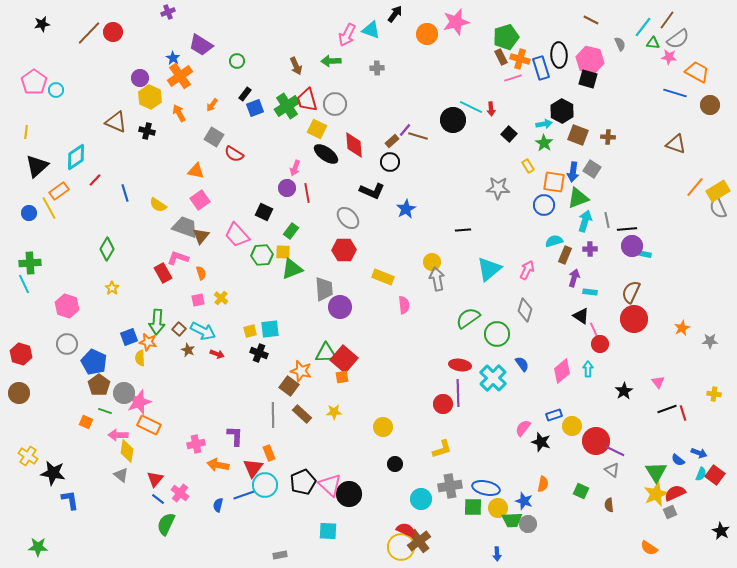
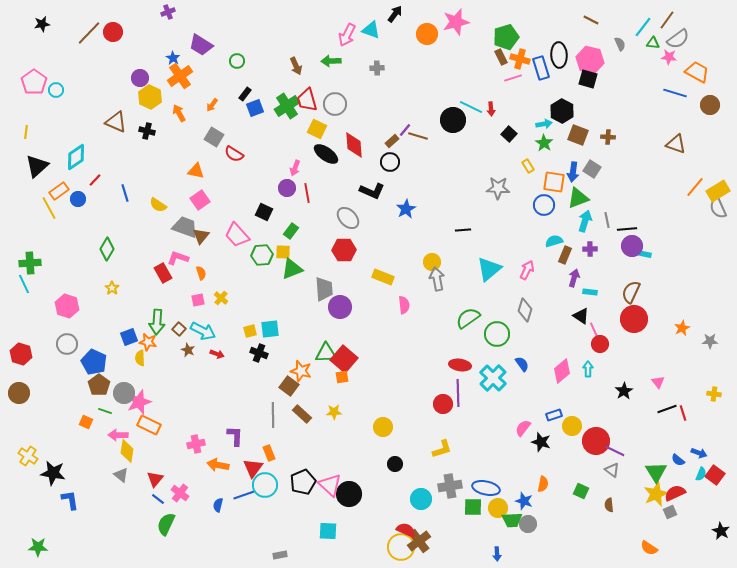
blue circle at (29, 213): moved 49 px right, 14 px up
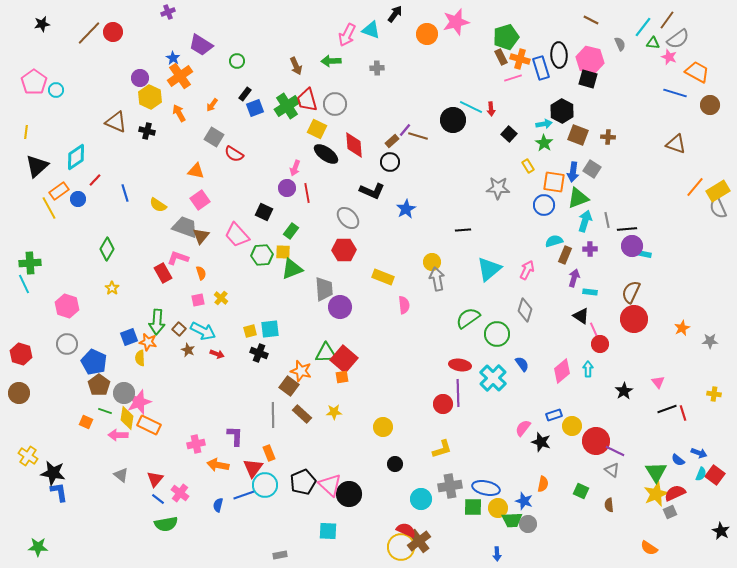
pink star at (669, 57): rotated 14 degrees clockwise
yellow diamond at (127, 451): moved 33 px up
blue L-shape at (70, 500): moved 11 px left, 8 px up
green semicircle at (166, 524): rotated 125 degrees counterclockwise
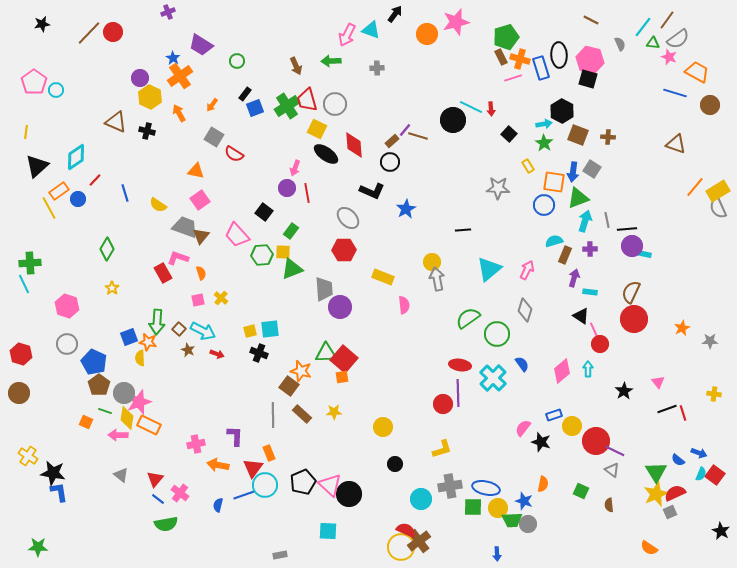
black square at (264, 212): rotated 12 degrees clockwise
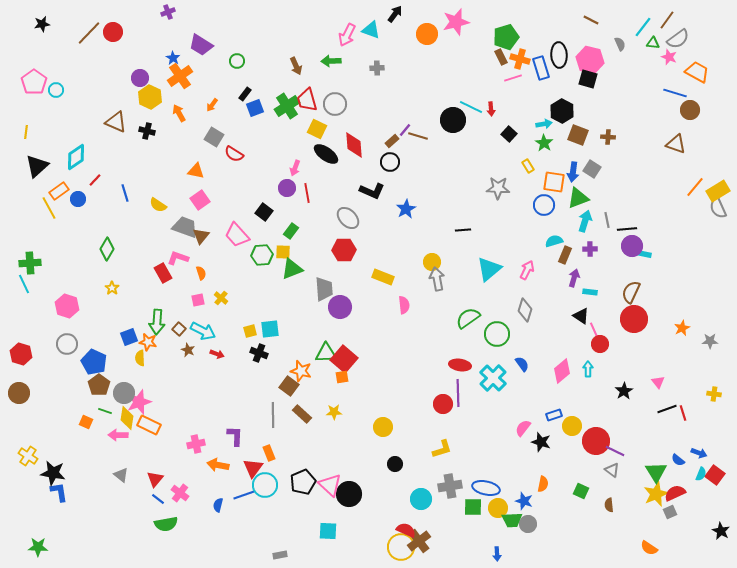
brown circle at (710, 105): moved 20 px left, 5 px down
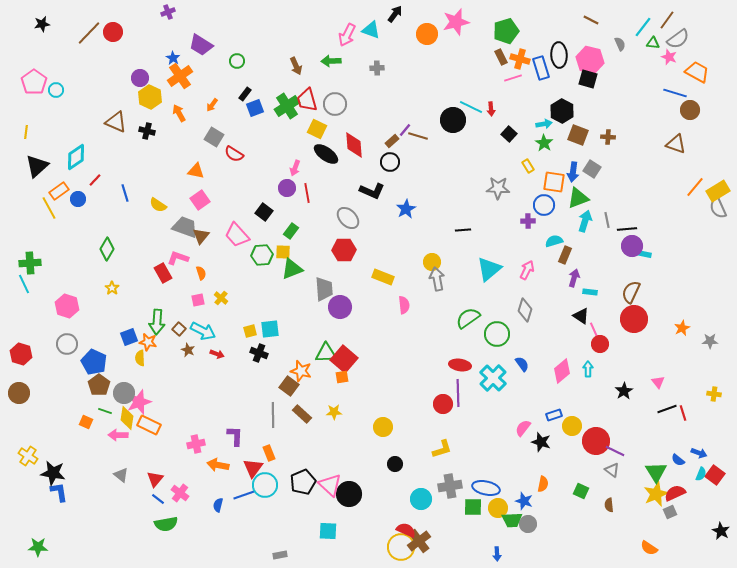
green pentagon at (506, 37): moved 6 px up
purple cross at (590, 249): moved 62 px left, 28 px up
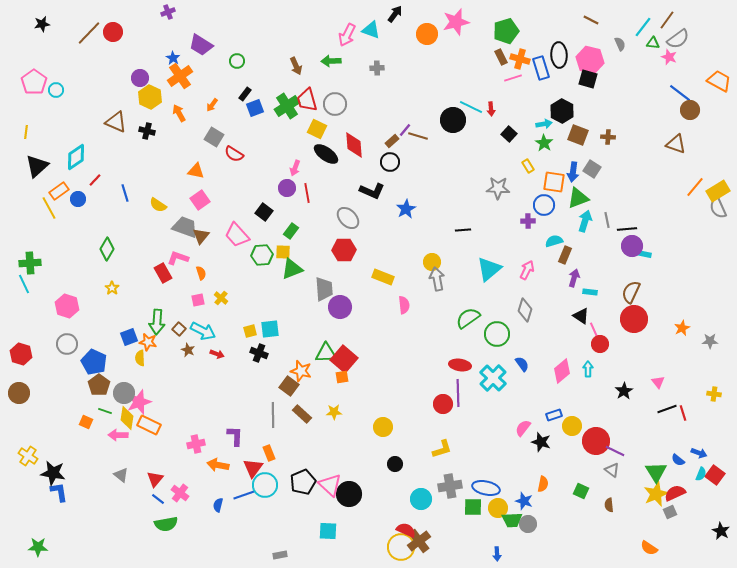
orange trapezoid at (697, 72): moved 22 px right, 9 px down
blue line at (675, 93): moved 5 px right; rotated 20 degrees clockwise
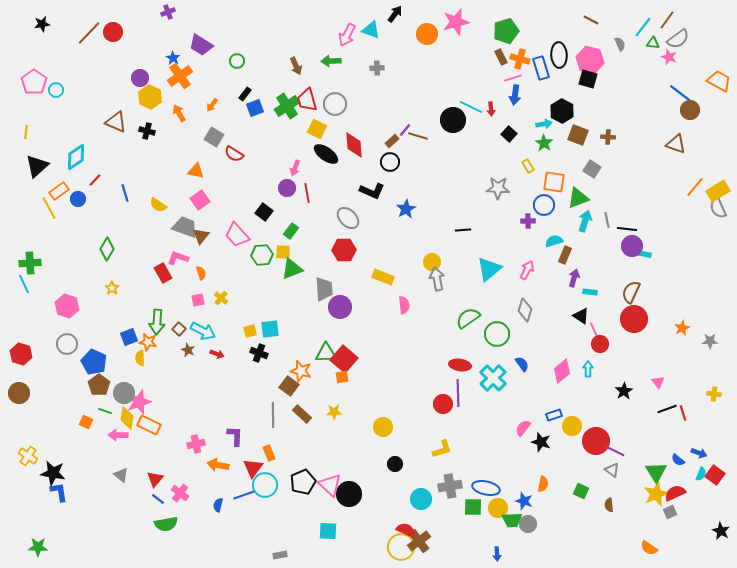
blue arrow at (573, 172): moved 58 px left, 77 px up
black line at (627, 229): rotated 12 degrees clockwise
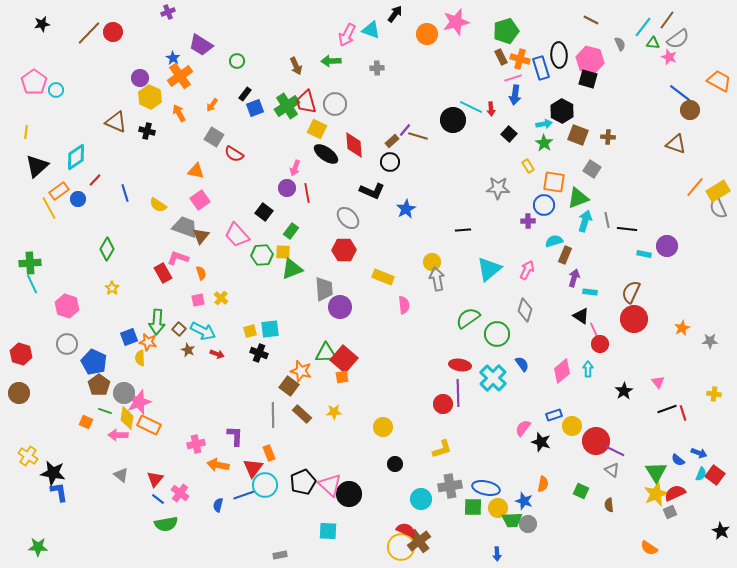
red trapezoid at (307, 100): moved 1 px left, 2 px down
purple circle at (632, 246): moved 35 px right
cyan line at (24, 284): moved 8 px right
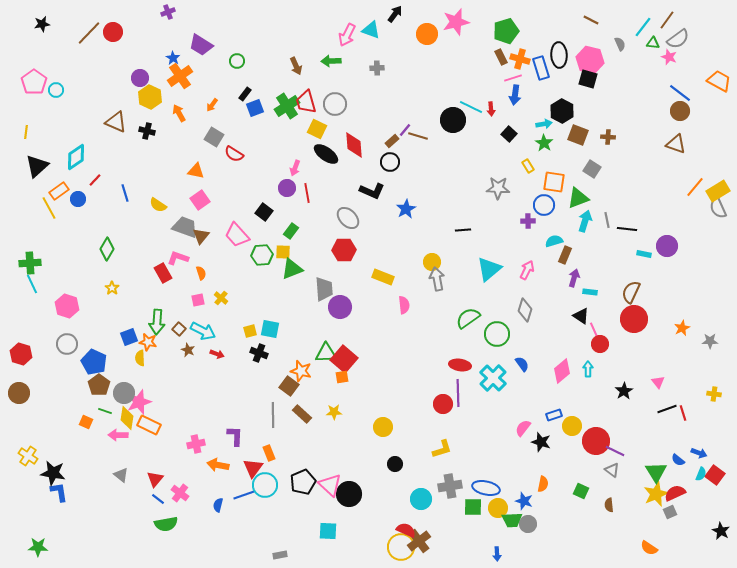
brown circle at (690, 110): moved 10 px left, 1 px down
cyan square at (270, 329): rotated 18 degrees clockwise
